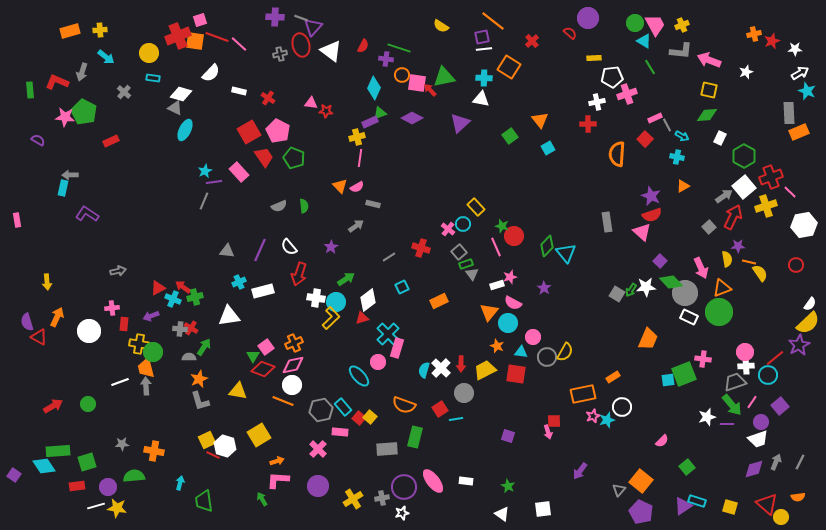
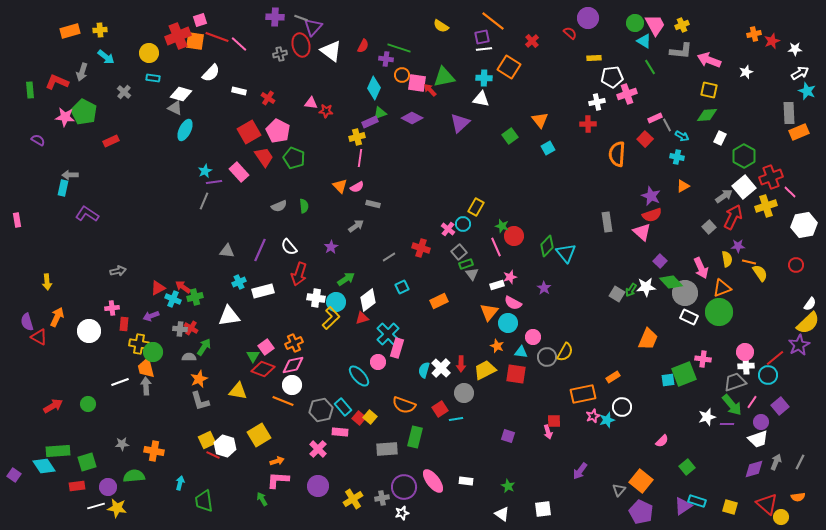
yellow rectangle at (476, 207): rotated 72 degrees clockwise
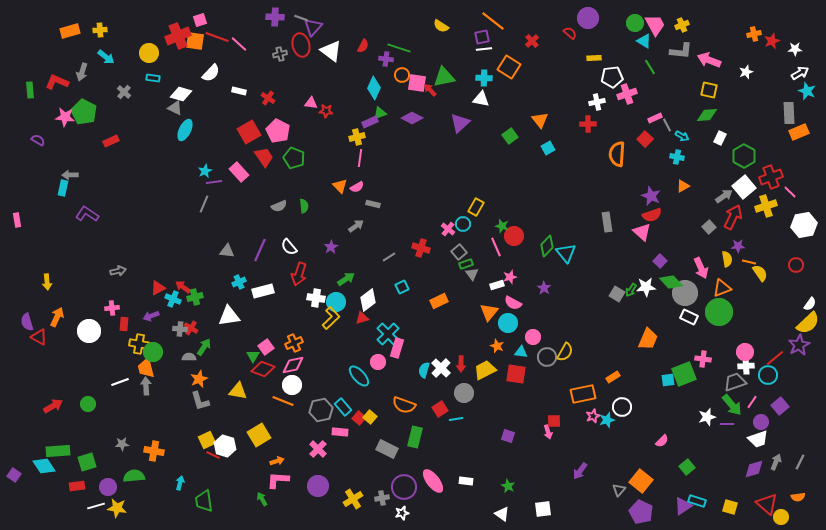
gray line at (204, 201): moved 3 px down
gray rectangle at (387, 449): rotated 30 degrees clockwise
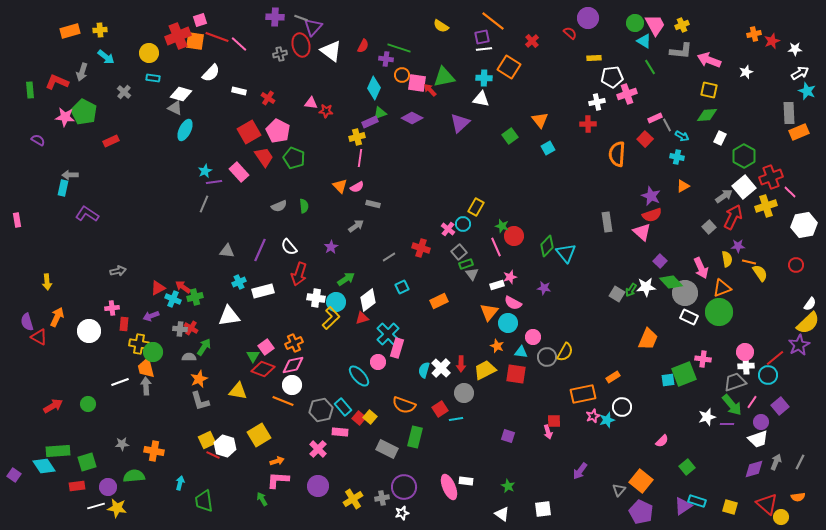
purple star at (544, 288): rotated 24 degrees counterclockwise
pink ellipse at (433, 481): moved 16 px right, 6 px down; rotated 15 degrees clockwise
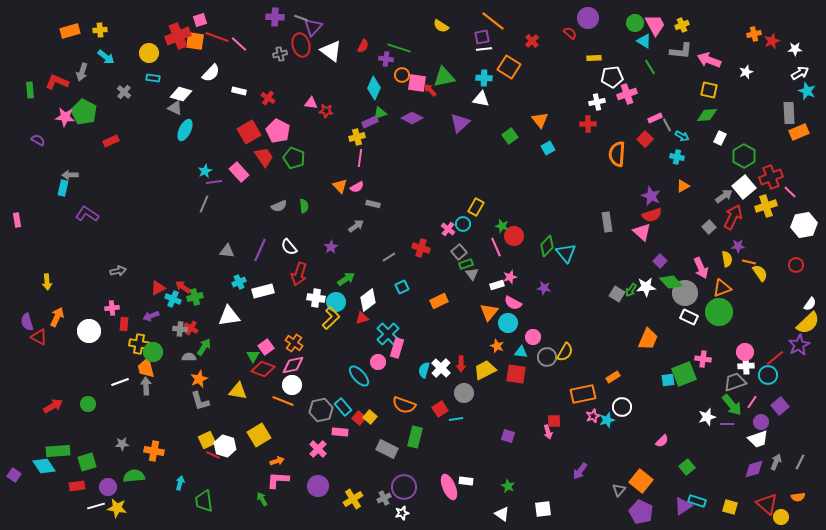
orange cross at (294, 343): rotated 30 degrees counterclockwise
gray cross at (382, 498): moved 2 px right; rotated 16 degrees counterclockwise
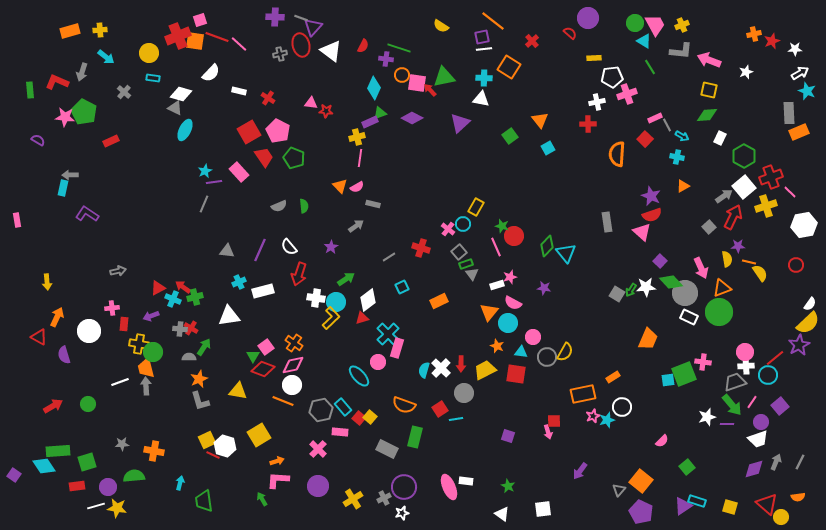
purple semicircle at (27, 322): moved 37 px right, 33 px down
pink cross at (703, 359): moved 3 px down
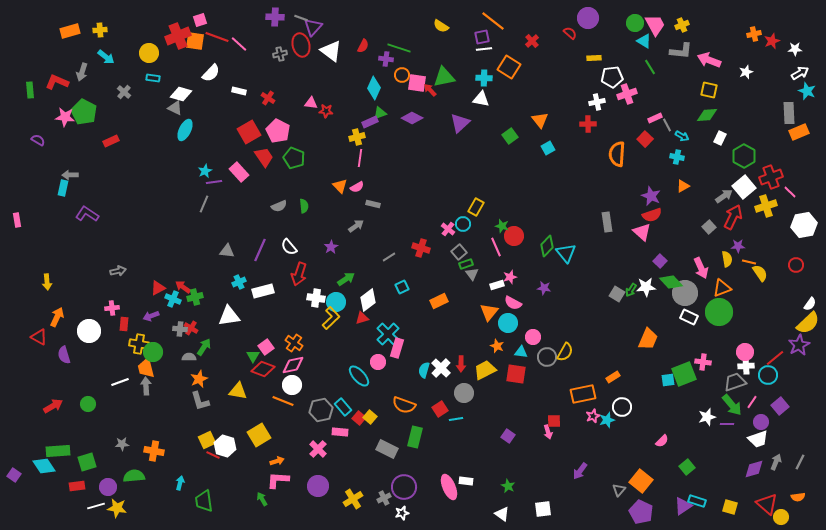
purple square at (508, 436): rotated 16 degrees clockwise
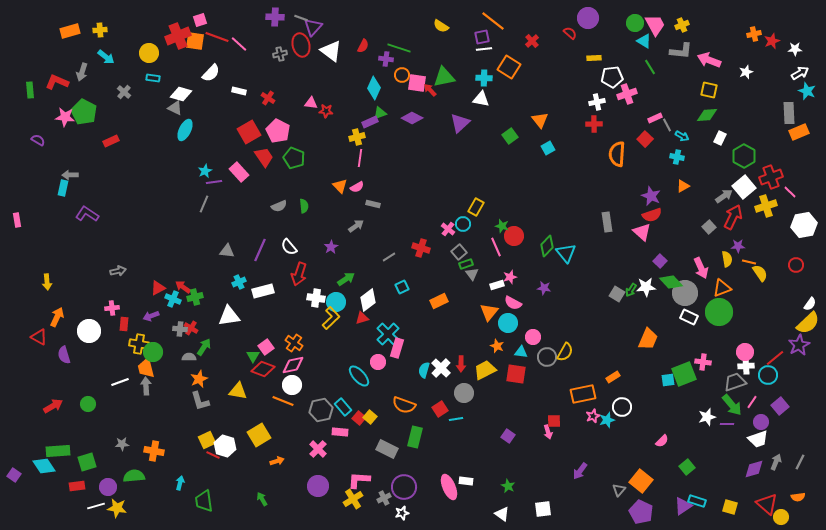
red cross at (588, 124): moved 6 px right
pink L-shape at (278, 480): moved 81 px right
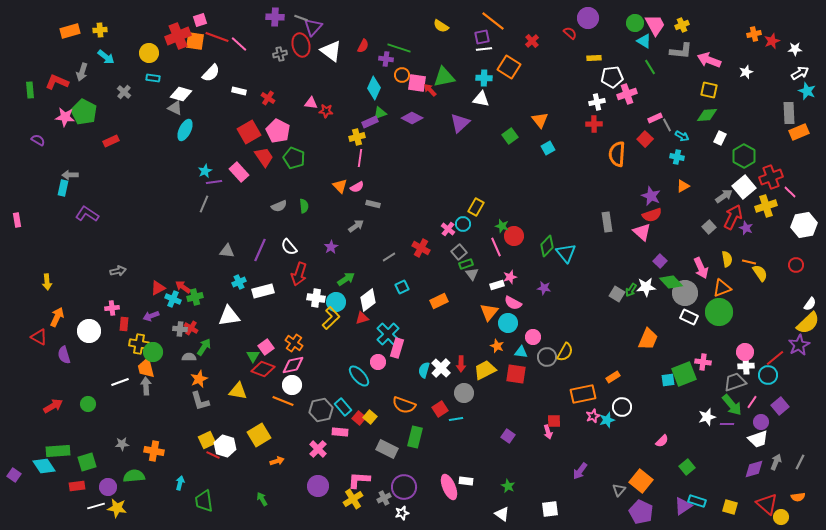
purple star at (738, 246): moved 8 px right, 18 px up; rotated 24 degrees clockwise
red cross at (421, 248): rotated 12 degrees clockwise
white square at (543, 509): moved 7 px right
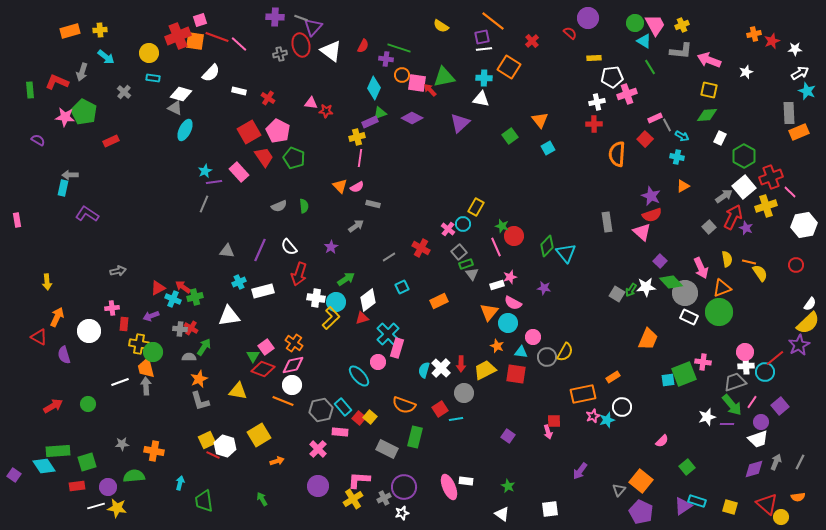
cyan circle at (768, 375): moved 3 px left, 3 px up
